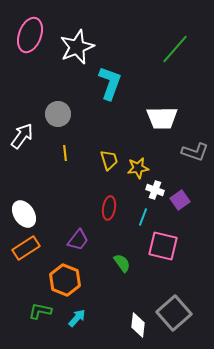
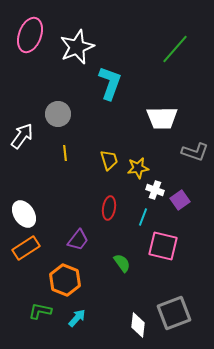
gray square: rotated 20 degrees clockwise
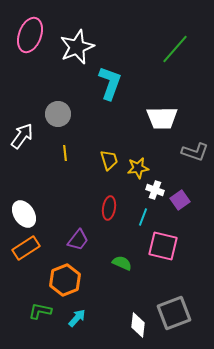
green semicircle: rotated 30 degrees counterclockwise
orange hexagon: rotated 16 degrees clockwise
